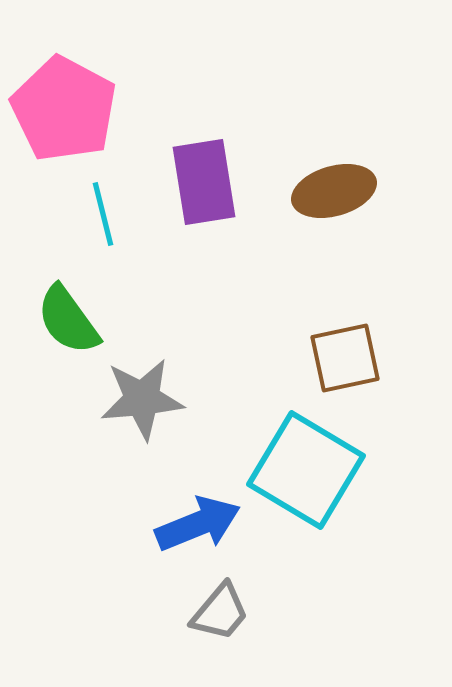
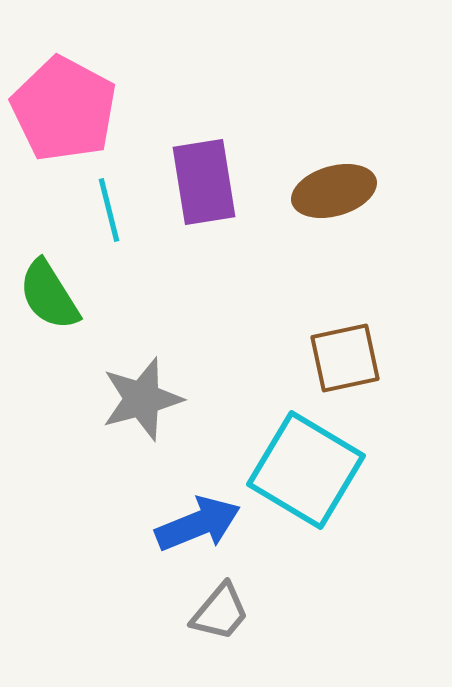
cyan line: moved 6 px right, 4 px up
green semicircle: moved 19 px left, 25 px up; rotated 4 degrees clockwise
gray star: rotated 10 degrees counterclockwise
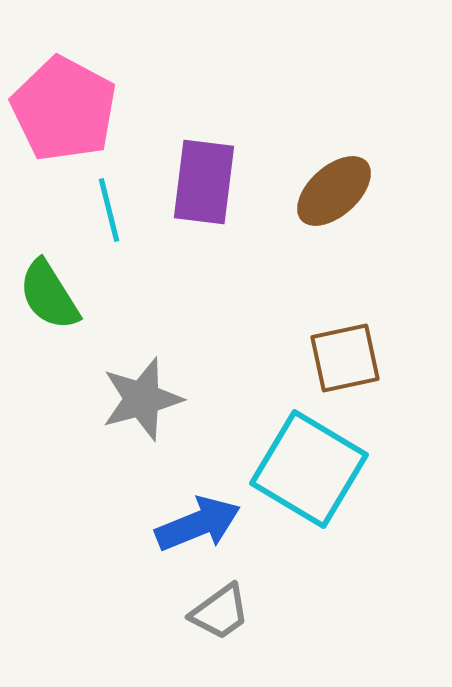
purple rectangle: rotated 16 degrees clockwise
brown ellipse: rotated 26 degrees counterclockwise
cyan square: moved 3 px right, 1 px up
gray trapezoid: rotated 14 degrees clockwise
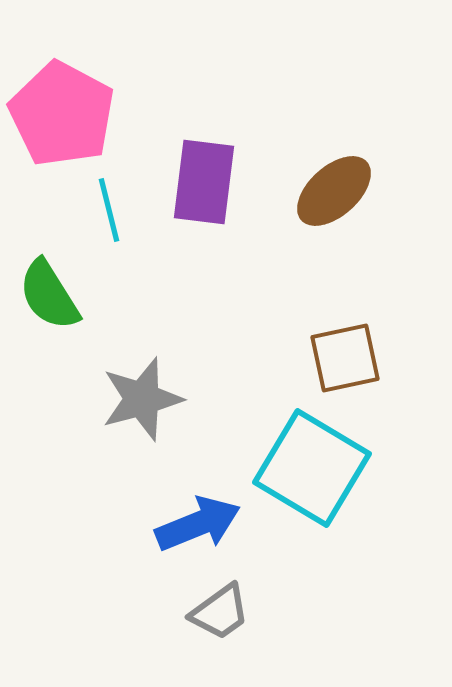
pink pentagon: moved 2 px left, 5 px down
cyan square: moved 3 px right, 1 px up
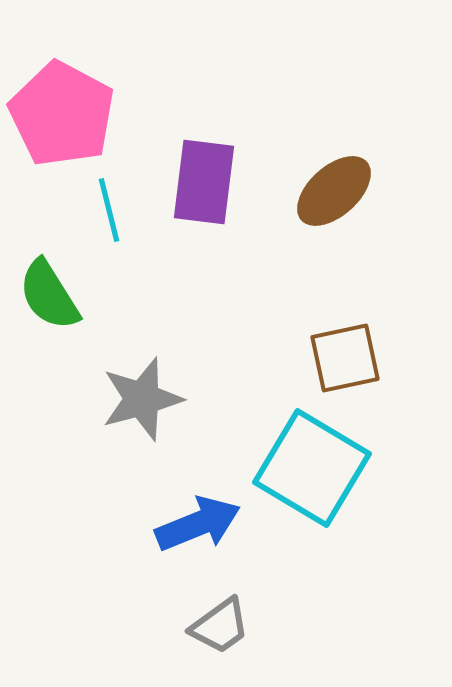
gray trapezoid: moved 14 px down
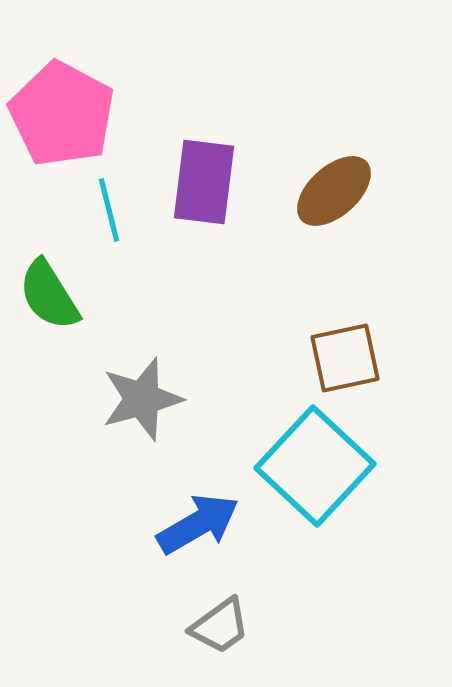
cyan square: moved 3 px right, 2 px up; rotated 12 degrees clockwise
blue arrow: rotated 8 degrees counterclockwise
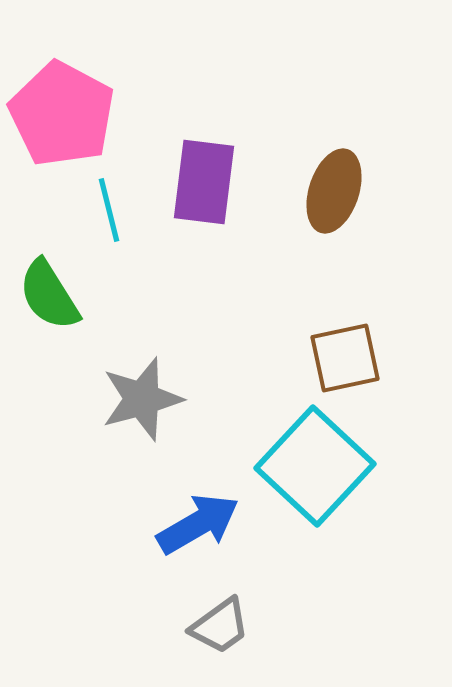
brown ellipse: rotated 30 degrees counterclockwise
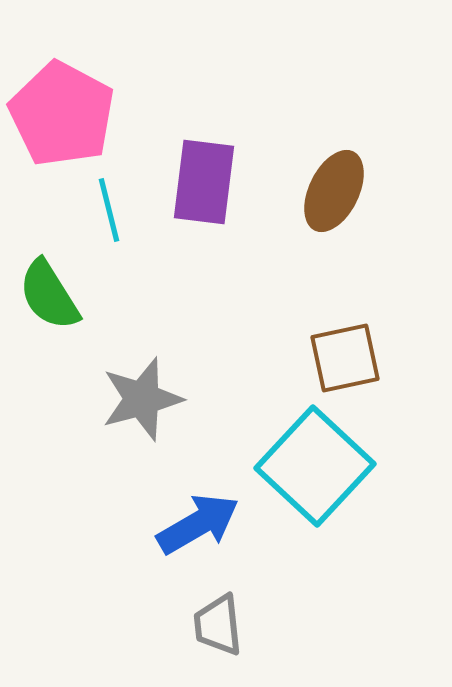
brown ellipse: rotated 8 degrees clockwise
gray trapezoid: moved 2 px left, 1 px up; rotated 120 degrees clockwise
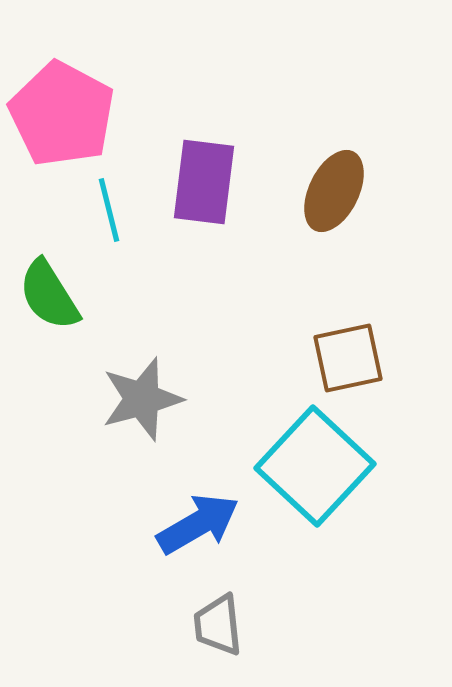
brown square: moved 3 px right
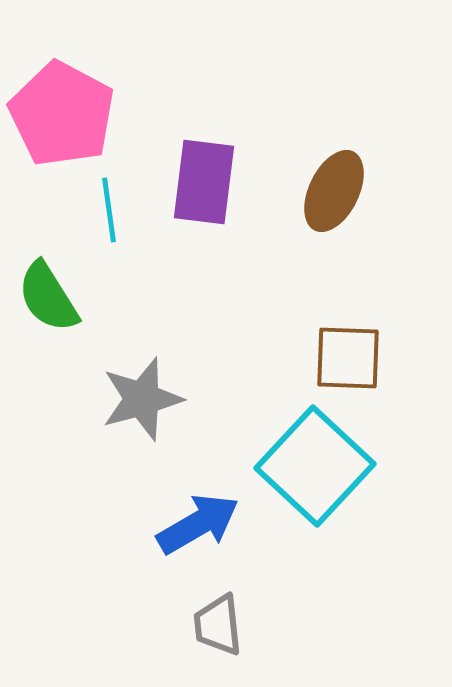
cyan line: rotated 6 degrees clockwise
green semicircle: moved 1 px left, 2 px down
brown square: rotated 14 degrees clockwise
